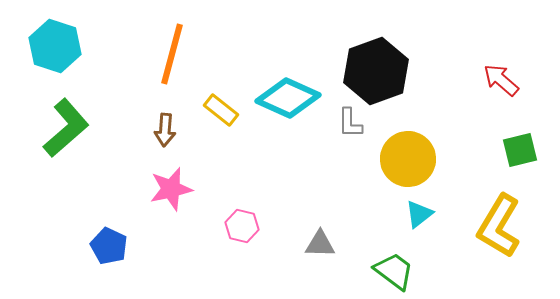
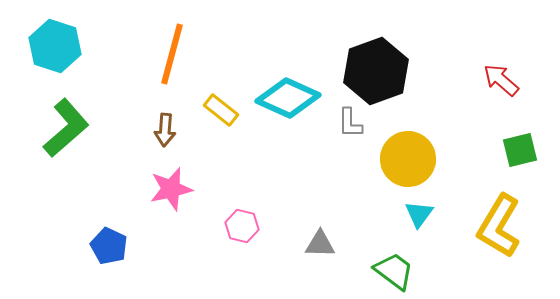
cyan triangle: rotated 16 degrees counterclockwise
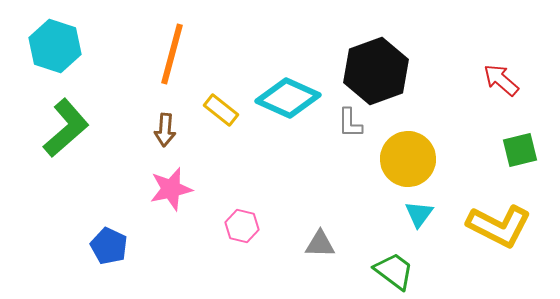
yellow L-shape: rotated 94 degrees counterclockwise
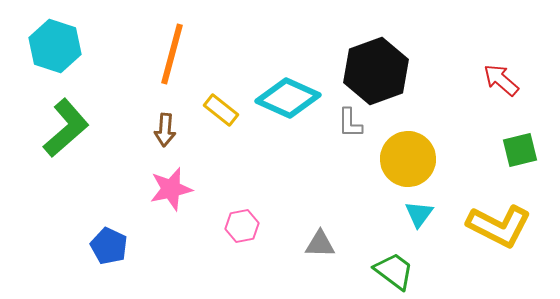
pink hexagon: rotated 24 degrees counterclockwise
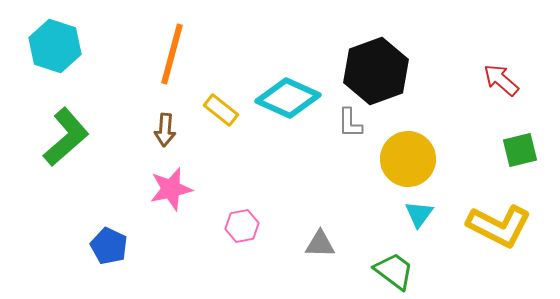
green L-shape: moved 9 px down
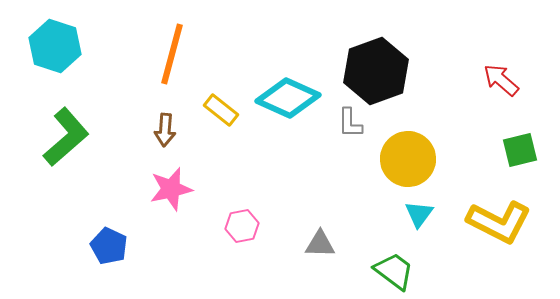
yellow L-shape: moved 4 px up
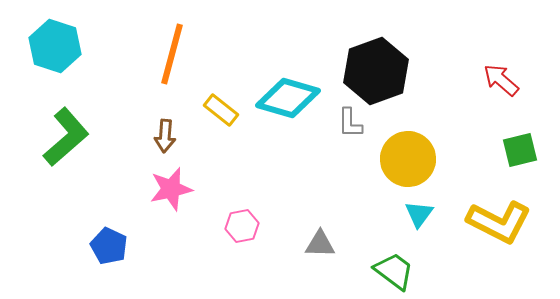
cyan diamond: rotated 8 degrees counterclockwise
brown arrow: moved 6 px down
